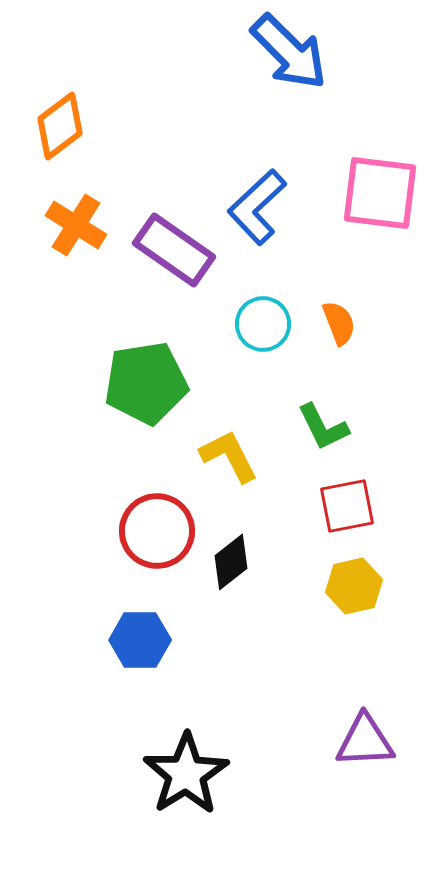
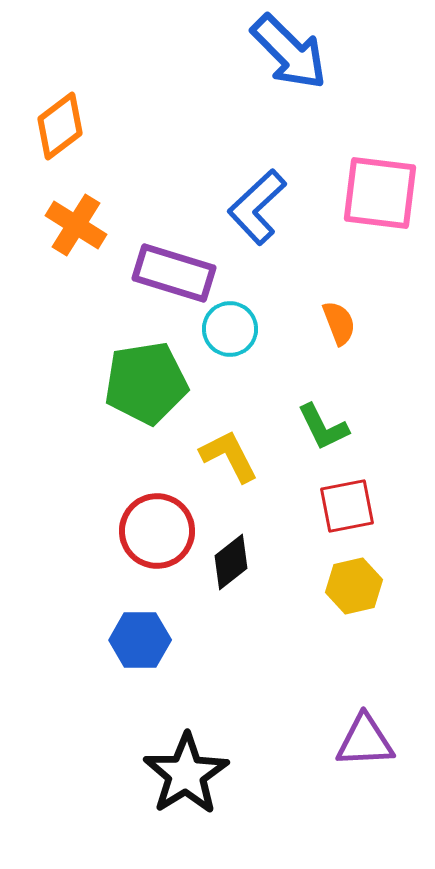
purple rectangle: moved 23 px down; rotated 18 degrees counterclockwise
cyan circle: moved 33 px left, 5 px down
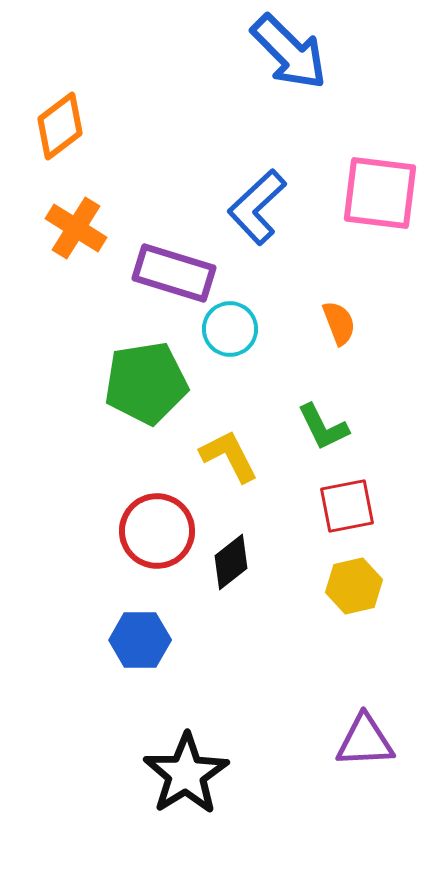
orange cross: moved 3 px down
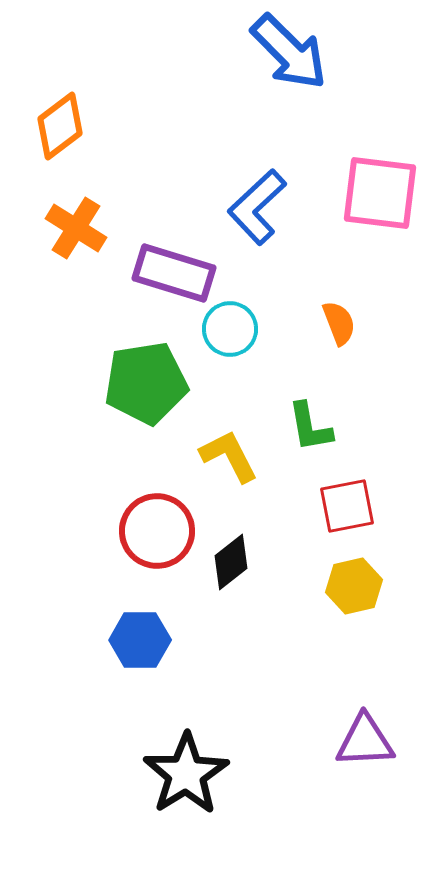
green L-shape: moved 13 px left; rotated 16 degrees clockwise
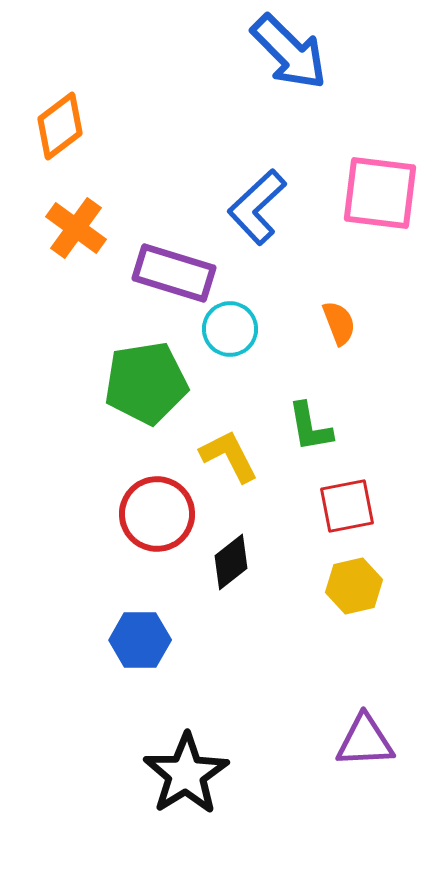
orange cross: rotated 4 degrees clockwise
red circle: moved 17 px up
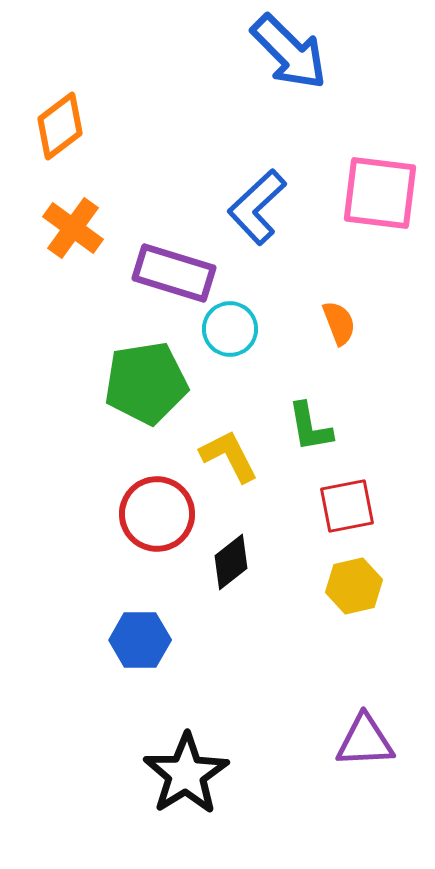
orange cross: moved 3 px left
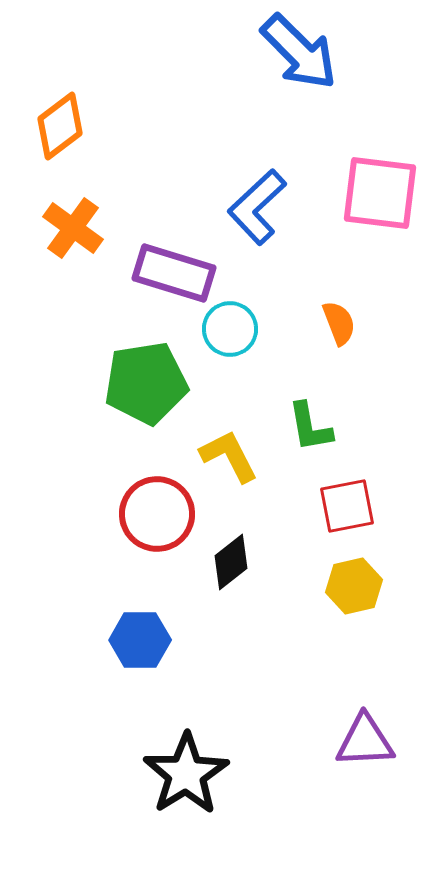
blue arrow: moved 10 px right
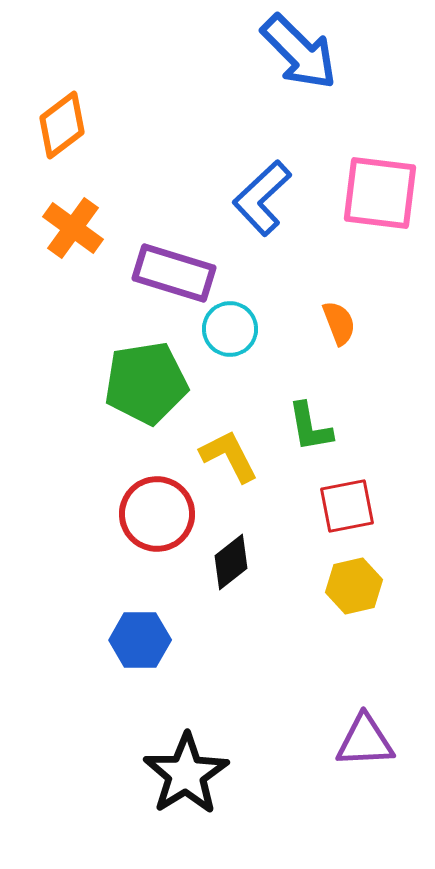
orange diamond: moved 2 px right, 1 px up
blue L-shape: moved 5 px right, 9 px up
